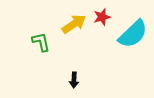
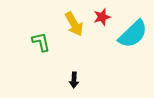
yellow arrow: rotated 95 degrees clockwise
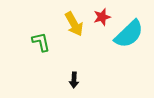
cyan semicircle: moved 4 px left
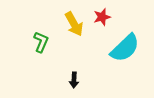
cyan semicircle: moved 4 px left, 14 px down
green L-shape: rotated 35 degrees clockwise
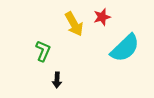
green L-shape: moved 2 px right, 9 px down
black arrow: moved 17 px left
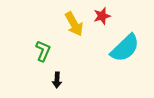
red star: moved 1 px up
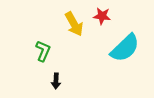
red star: rotated 24 degrees clockwise
black arrow: moved 1 px left, 1 px down
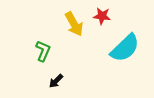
black arrow: rotated 42 degrees clockwise
